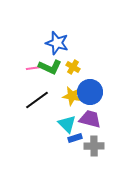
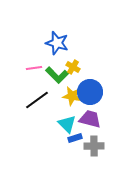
green L-shape: moved 7 px right, 8 px down; rotated 20 degrees clockwise
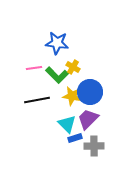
blue star: rotated 10 degrees counterclockwise
black line: rotated 25 degrees clockwise
purple trapezoid: moved 2 px left; rotated 60 degrees counterclockwise
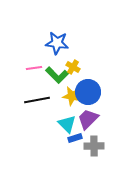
blue circle: moved 2 px left
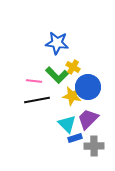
pink line: moved 13 px down; rotated 14 degrees clockwise
blue circle: moved 5 px up
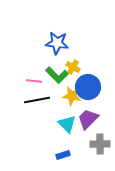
blue rectangle: moved 12 px left, 17 px down
gray cross: moved 6 px right, 2 px up
